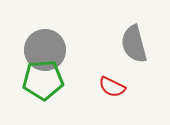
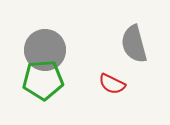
red semicircle: moved 3 px up
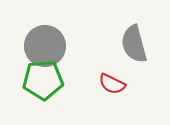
gray circle: moved 4 px up
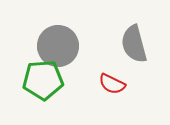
gray circle: moved 13 px right
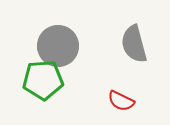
red semicircle: moved 9 px right, 17 px down
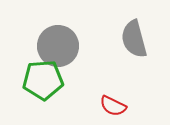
gray semicircle: moved 5 px up
red semicircle: moved 8 px left, 5 px down
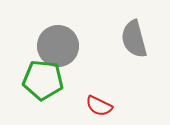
green pentagon: rotated 9 degrees clockwise
red semicircle: moved 14 px left
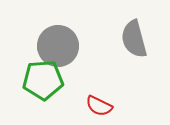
green pentagon: rotated 9 degrees counterclockwise
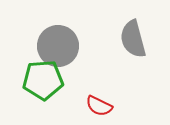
gray semicircle: moved 1 px left
